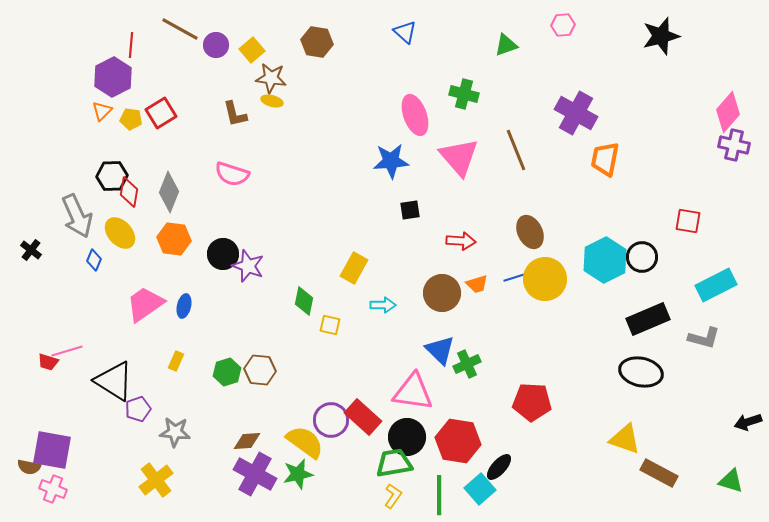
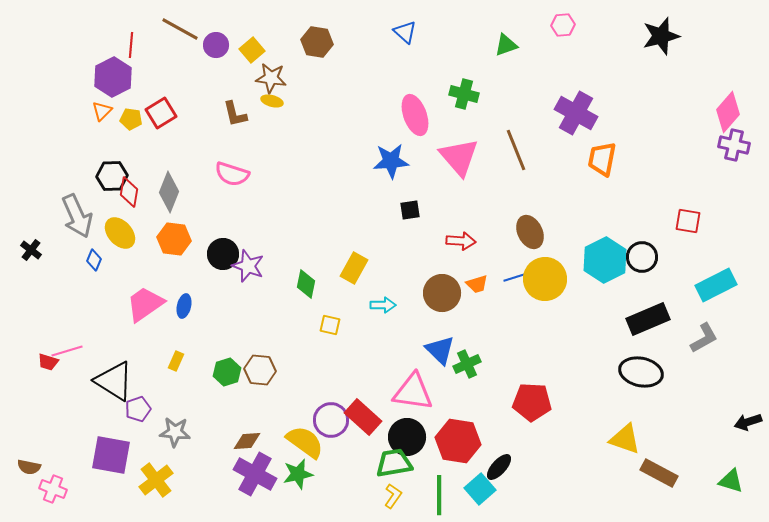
orange trapezoid at (605, 159): moved 3 px left
green diamond at (304, 301): moved 2 px right, 17 px up
gray L-shape at (704, 338): rotated 44 degrees counterclockwise
purple square at (52, 450): moved 59 px right, 5 px down
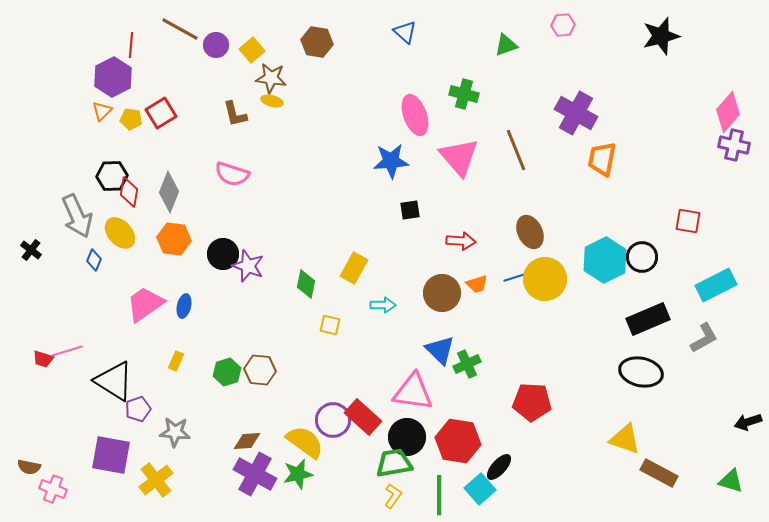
red trapezoid at (48, 362): moved 5 px left, 3 px up
purple circle at (331, 420): moved 2 px right
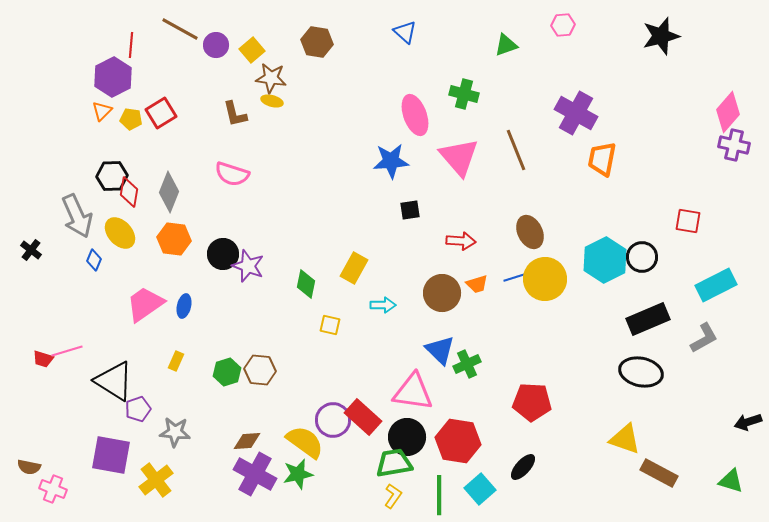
black ellipse at (499, 467): moved 24 px right
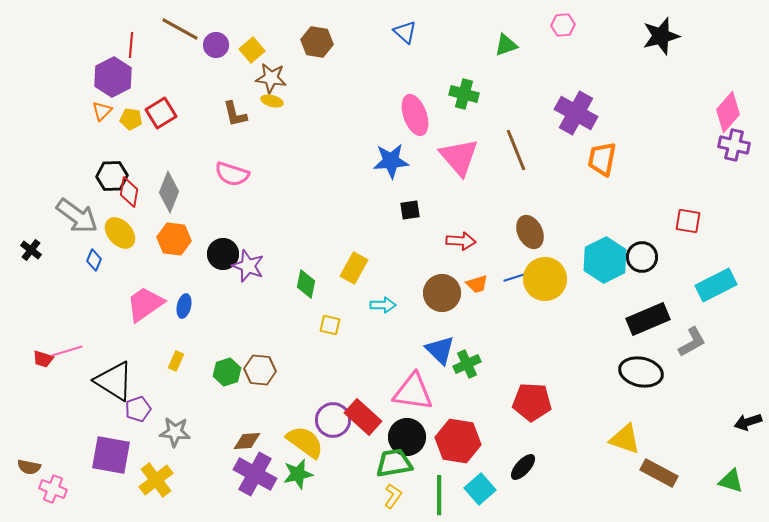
gray arrow at (77, 216): rotated 30 degrees counterclockwise
gray L-shape at (704, 338): moved 12 px left, 4 px down
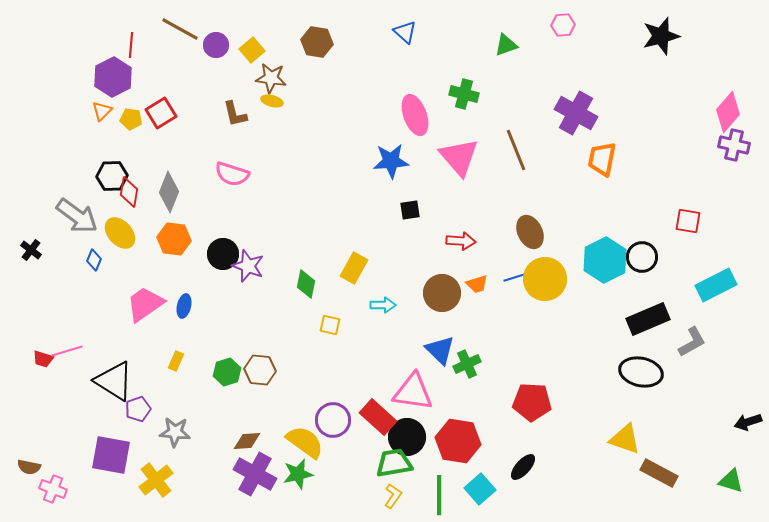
red rectangle at (363, 417): moved 15 px right
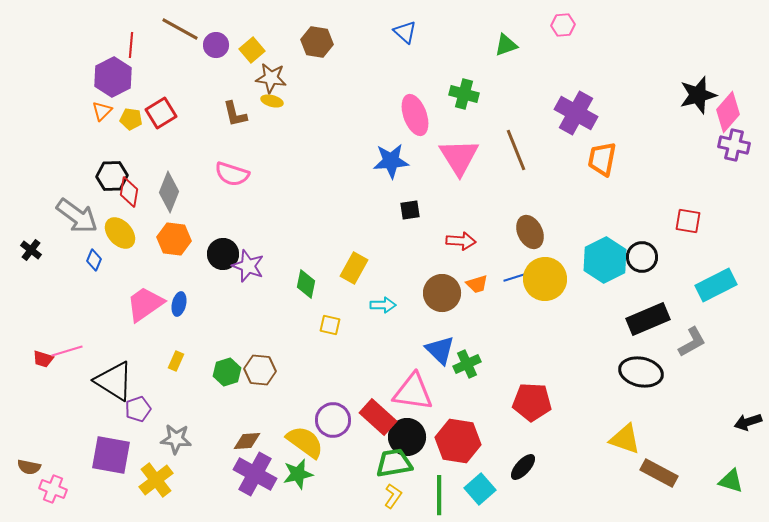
black star at (661, 36): moved 37 px right, 59 px down
pink triangle at (459, 157): rotated 9 degrees clockwise
blue ellipse at (184, 306): moved 5 px left, 2 px up
gray star at (175, 432): moved 1 px right, 7 px down
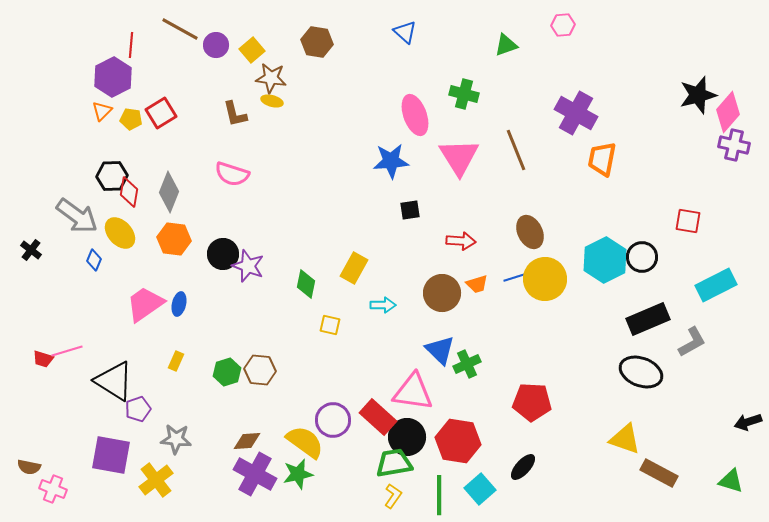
black ellipse at (641, 372): rotated 9 degrees clockwise
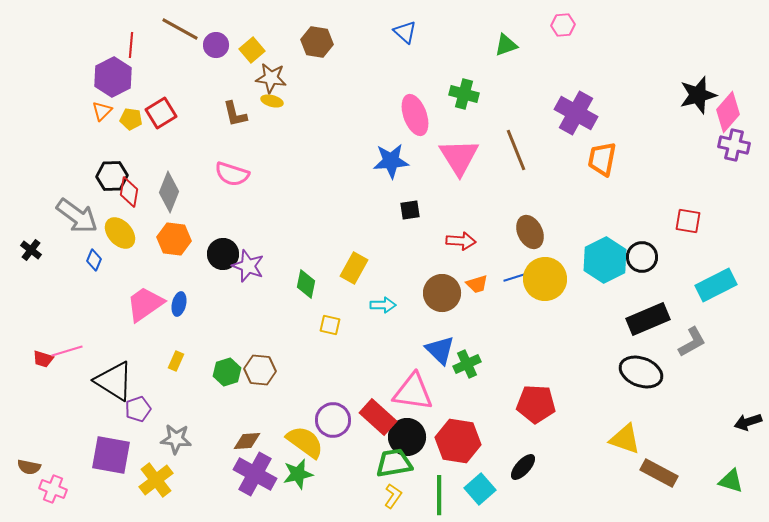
red pentagon at (532, 402): moved 4 px right, 2 px down
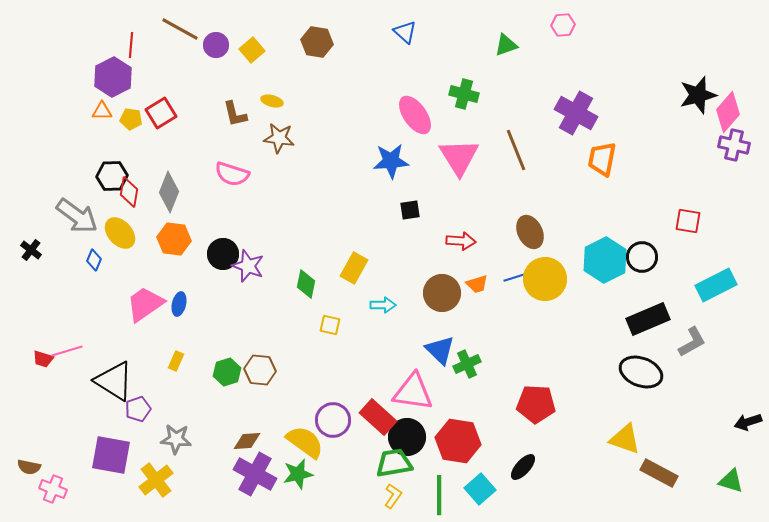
brown star at (271, 78): moved 8 px right, 60 px down
orange triangle at (102, 111): rotated 45 degrees clockwise
pink ellipse at (415, 115): rotated 15 degrees counterclockwise
